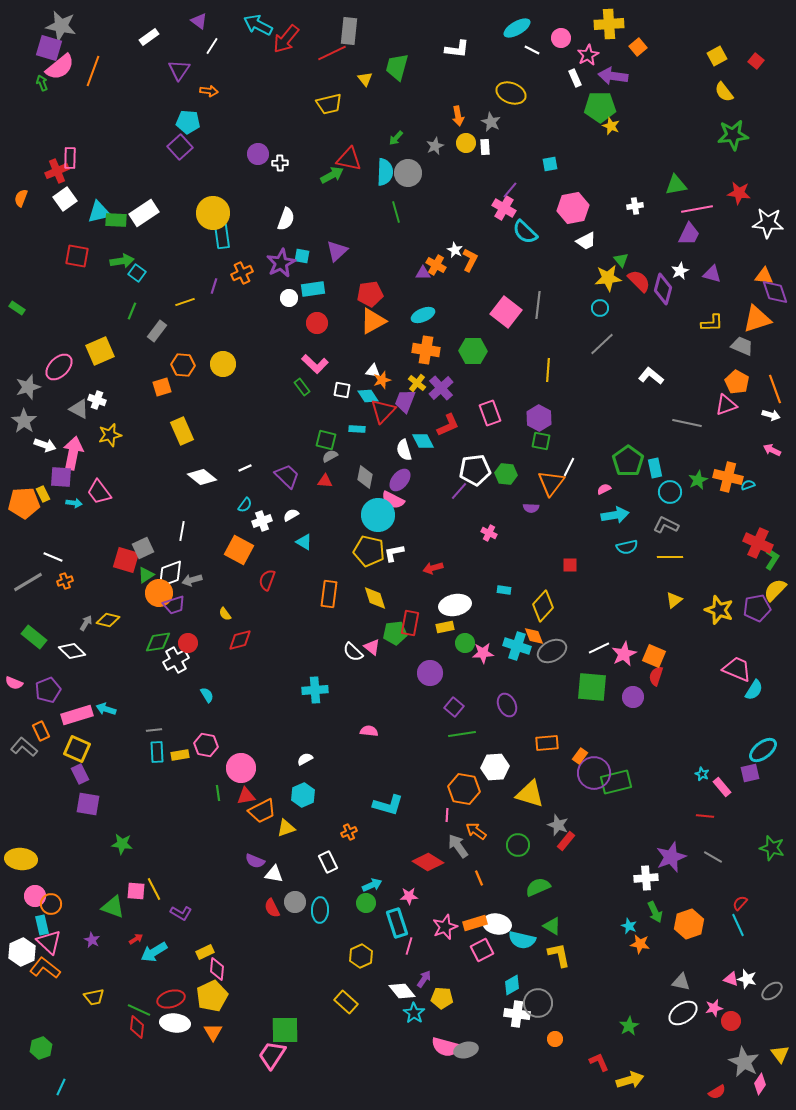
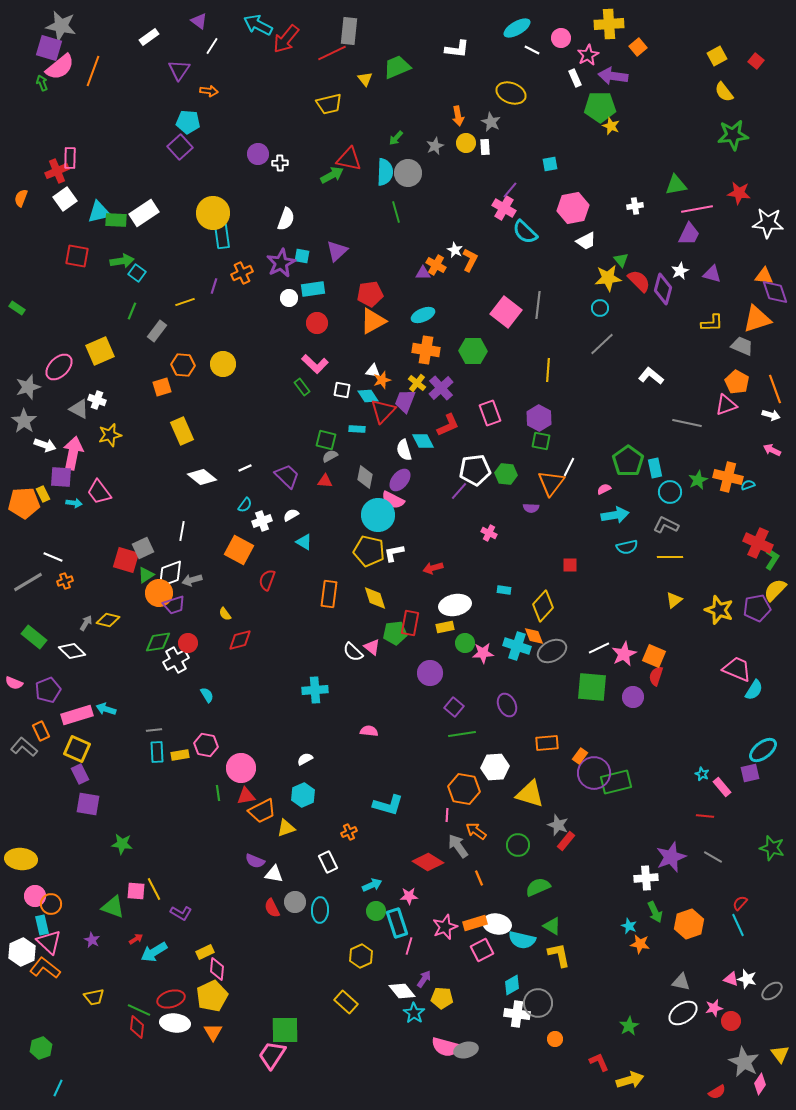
green trapezoid at (397, 67): rotated 52 degrees clockwise
green circle at (366, 903): moved 10 px right, 8 px down
cyan line at (61, 1087): moved 3 px left, 1 px down
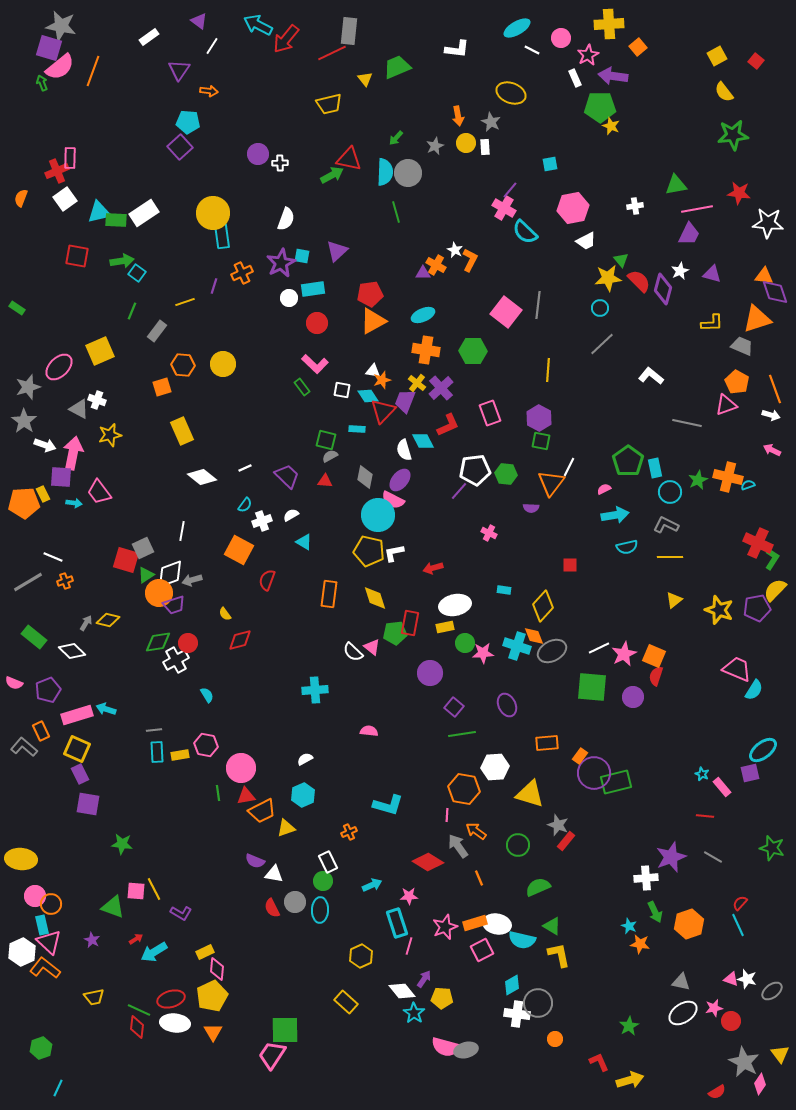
green circle at (376, 911): moved 53 px left, 30 px up
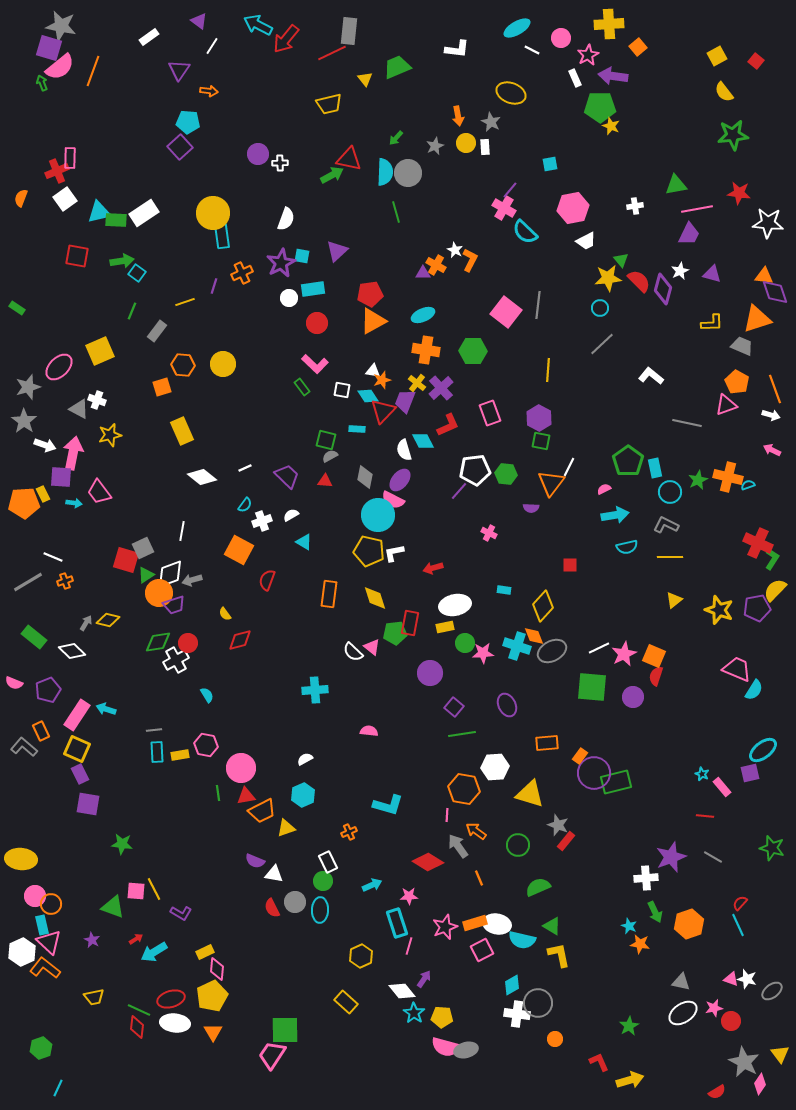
pink rectangle at (77, 715): rotated 40 degrees counterclockwise
yellow pentagon at (442, 998): moved 19 px down
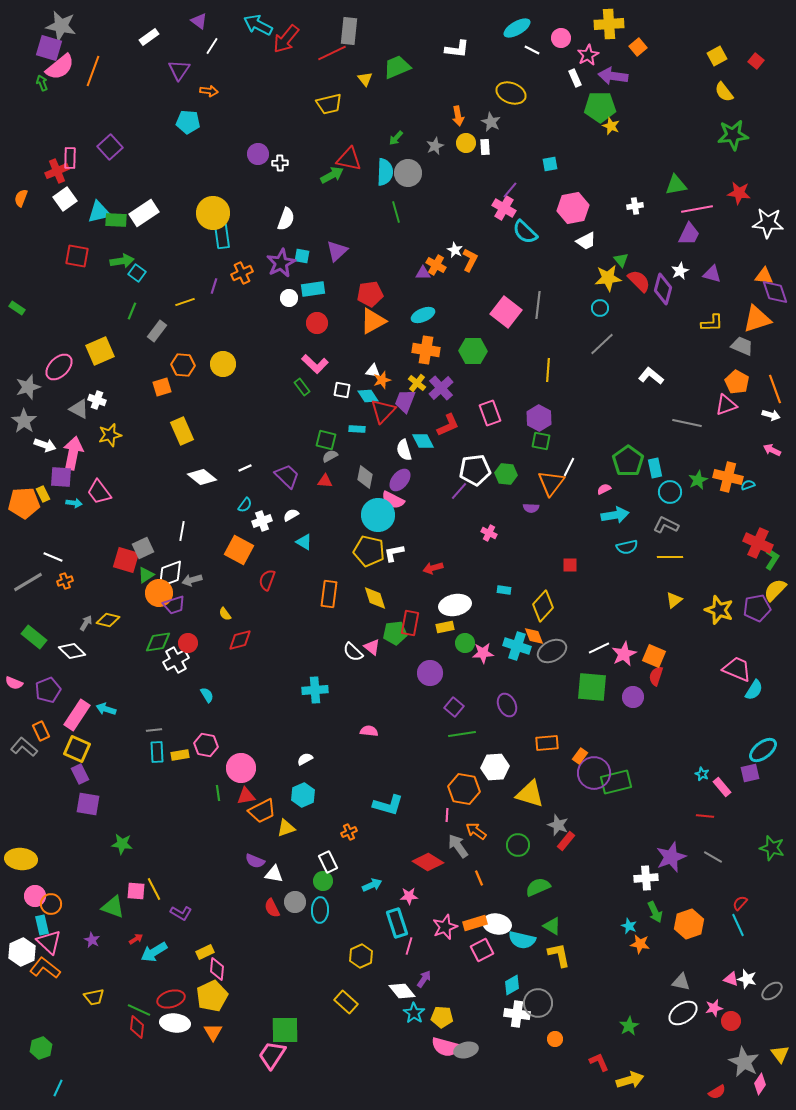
purple square at (180, 147): moved 70 px left
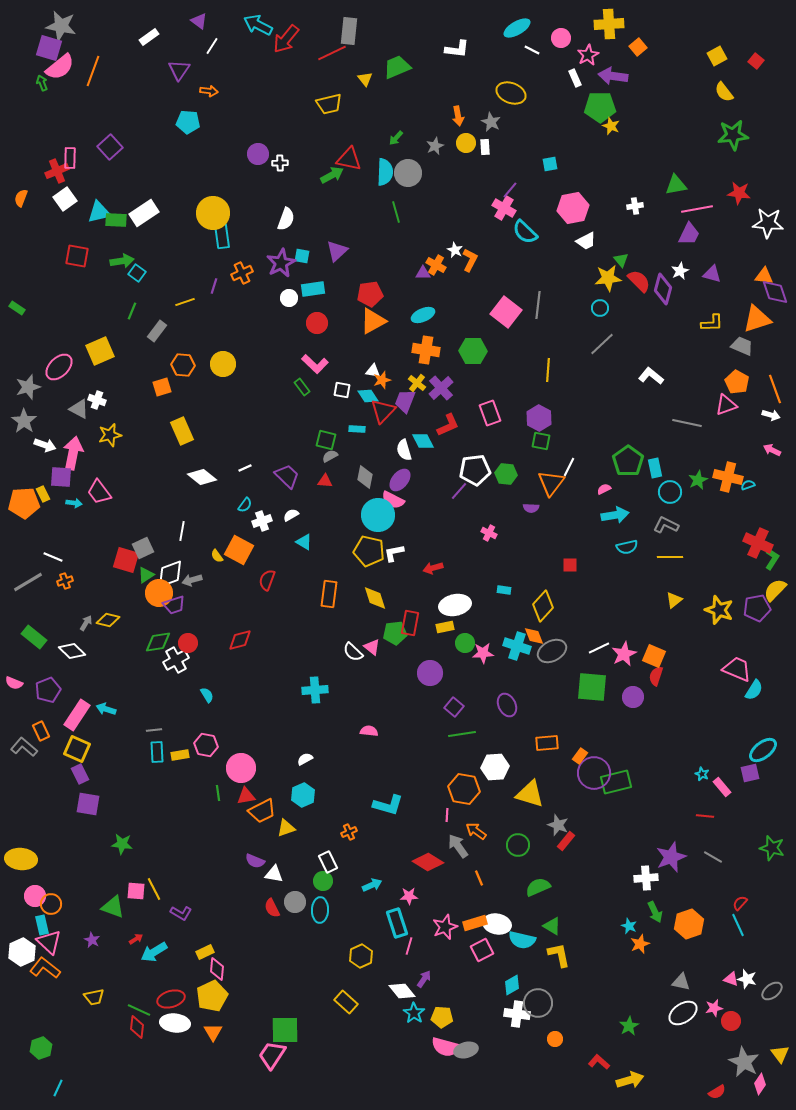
yellow semicircle at (225, 614): moved 8 px left, 58 px up
orange star at (640, 944): rotated 30 degrees counterclockwise
red L-shape at (599, 1062): rotated 25 degrees counterclockwise
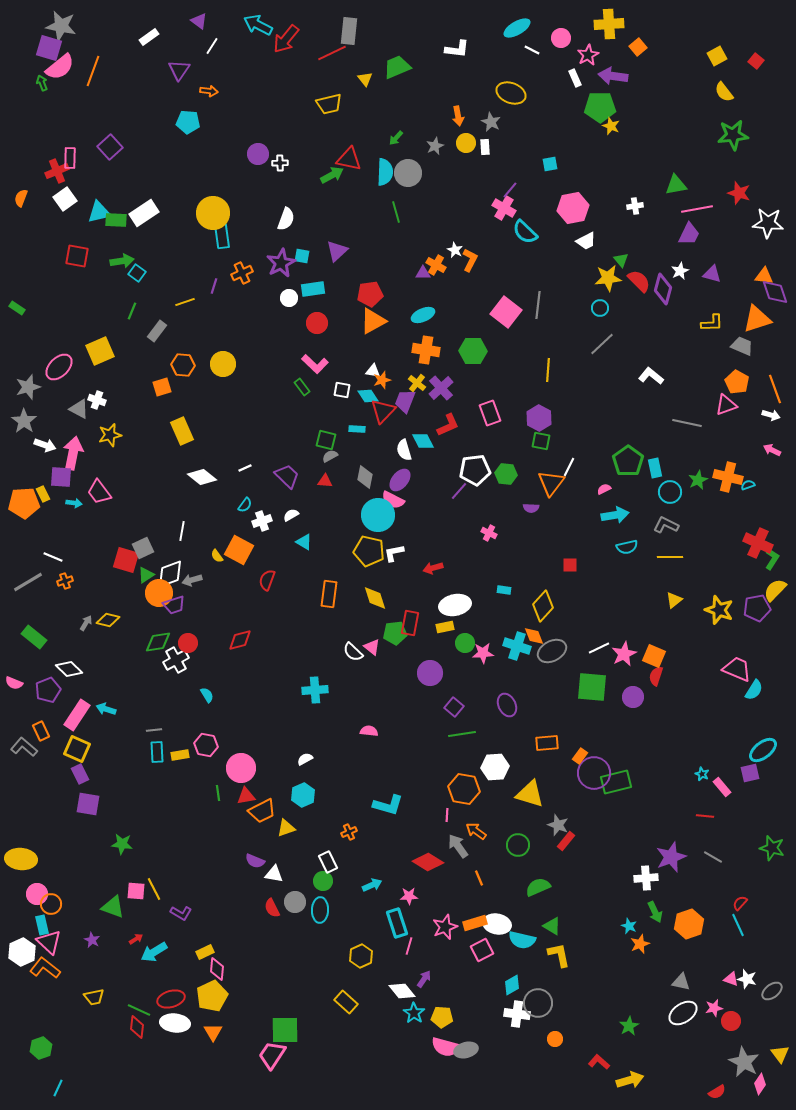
red star at (739, 193): rotated 10 degrees clockwise
white diamond at (72, 651): moved 3 px left, 18 px down
pink circle at (35, 896): moved 2 px right, 2 px up
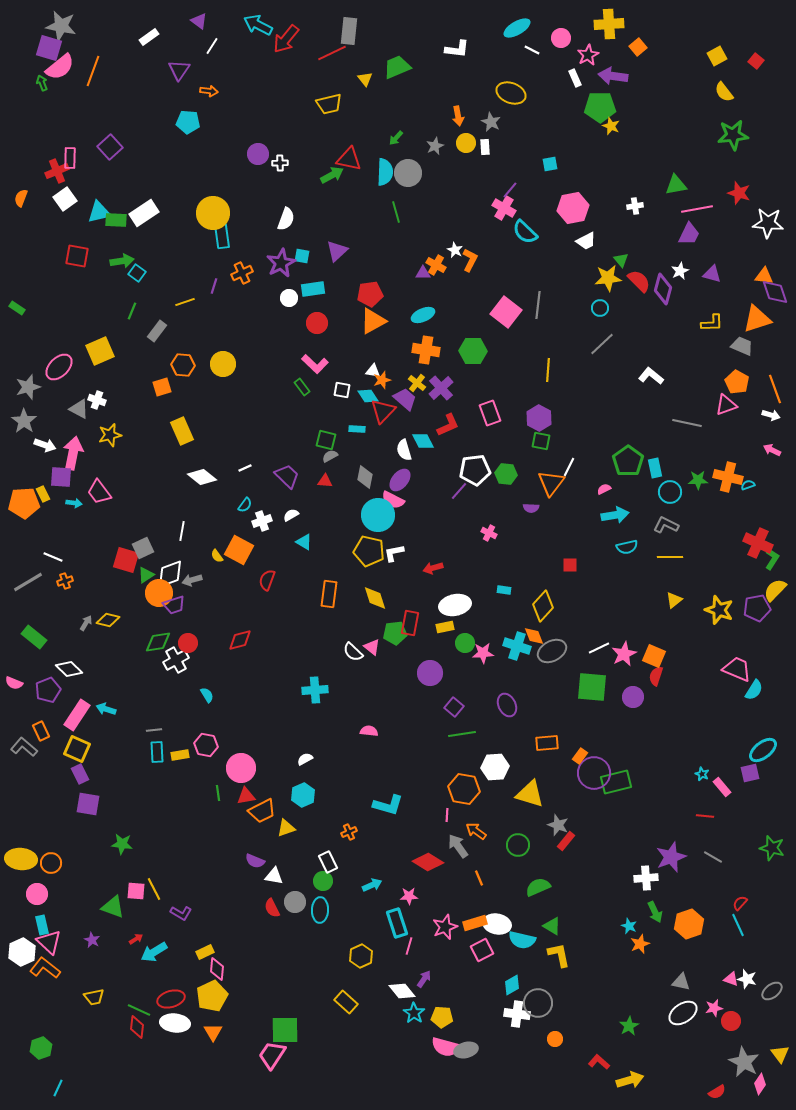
purple trapezoid at (405, 401): moved 2 px up; rotated 110 degrees clockwise
green star at (698, 480): rotated 24 degrees clockwise
white triangle at (274, 874): moved 2 px down
orange circle at (51, 904): moved 41 px up
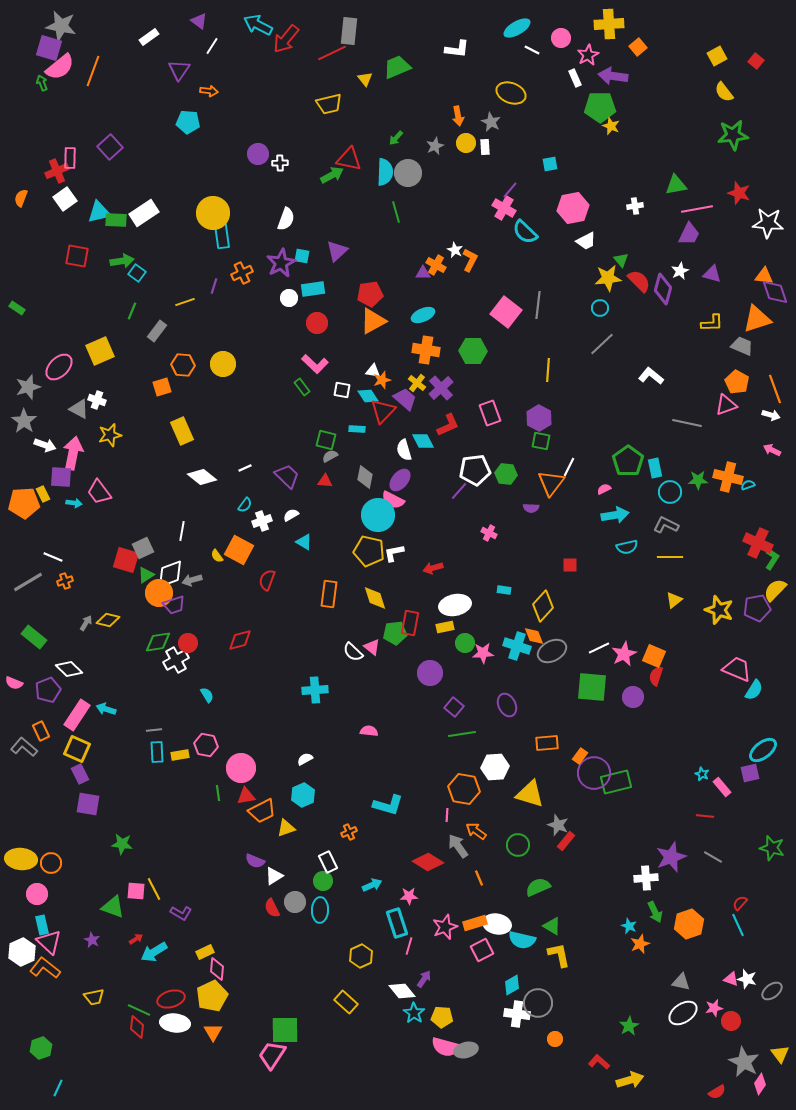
white triangle at (274, 876): rotated 42 degrees counterclockwise
